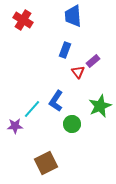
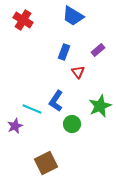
blue trapezoid: rotated 55 degrees counterclockwise
blue rectangle: moved 1 px left, 2 px down
purple rectangle: moved 5 px right, 11 px up
cyan line: rotated 72 degrees clockwise
purple star: rotated 21 degrees counterclockwise
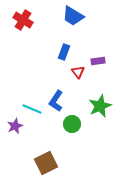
purple rectangle: moved 11 px down; rotated 32 degrees clockwise
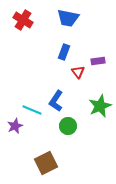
blue trapezoid: moved 5 px left, 2 px down; rotated 20 degrees counterclockwise
cyan line: moved 1 px down
green circle: moved 4 px left, 2 px down
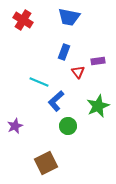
blue trapezoid: moved 1 px right, 1 px up
blue L-shape: rotated 15 degrees clockwise
green star: moved 2 px left
cyan line: moved 7 px right, 28 px up
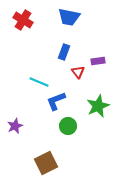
blue L-shape: rotated 20 degrees clockwise
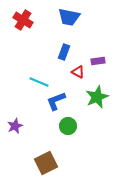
red triangle: rotated 24 degrees counterclockwise
green star: moved 1 px left, 9 px up
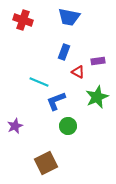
red cross: rotated 12 degrees counterclockwise
